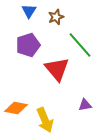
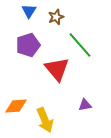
orange diamond: moved 2 px up; rotated 15 degrees counterclockwise
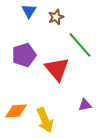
purple pentagon: moved 4 px left, 10 px down
orange diamond: moved 5 px down
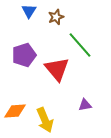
orange diamond: moved 1 px left
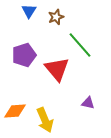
purple triangle: moved 3 px right, 2 px up; rotated 24 degrees clockwise
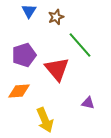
orange diamond: moved 4 px right, 20 px up
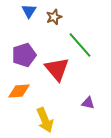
brown star: moved 2 px left
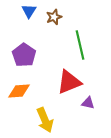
green line: rotated 28 degrees clockwise
purple pentagon: rotated 20 degrees counterclockwise
red triangle: moved 12 px right, 13 px down; rotated 48 degrees clockwise
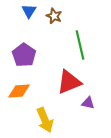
brown star: moved 1 px up; rotated 28 degrees counterclockwise
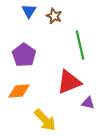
yellow arrow: rotated 20 degrees counterclockwise
